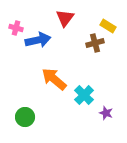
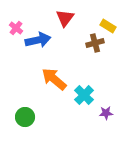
pink cross: rotated 24 degrees clockwise
purple star: rotated 24 degrees counterclockwise
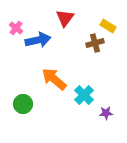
green circle: moved 2 px left, 13 px up
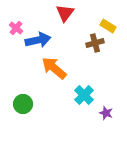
red triangle: moved 5 px up
orange arrow: moved 11 px up
purple star: rotated 24 degrees clockwise
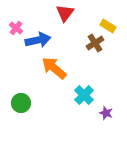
brown cross: rotated 18 degrees counterclockwise
green circle: moved 2 px left, 1 px up
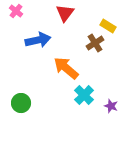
pink cross: moved 17 px up
orange arrow: moved 12 px right
purple star: moved 5 px right, 7 px up
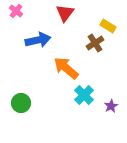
purple star: rotated 24 degrees clockwise
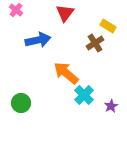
pink cross: moved 1 px up
orange arrow: moved 5 px down
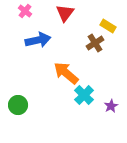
pink cross: moved 9 px right, 1 px down
green circle: moved 3 px left, 2 px down
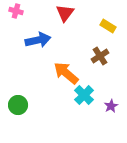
pink cross: moved 9 px left; rotated 24 degrees counterclockwise
brown cross: moved 5 px right, 13 px down
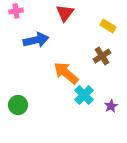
pink cross: rotated 24 degrees counterclockwise
blue arrow: moved 2 px left
brown cross: moved 2 px right
